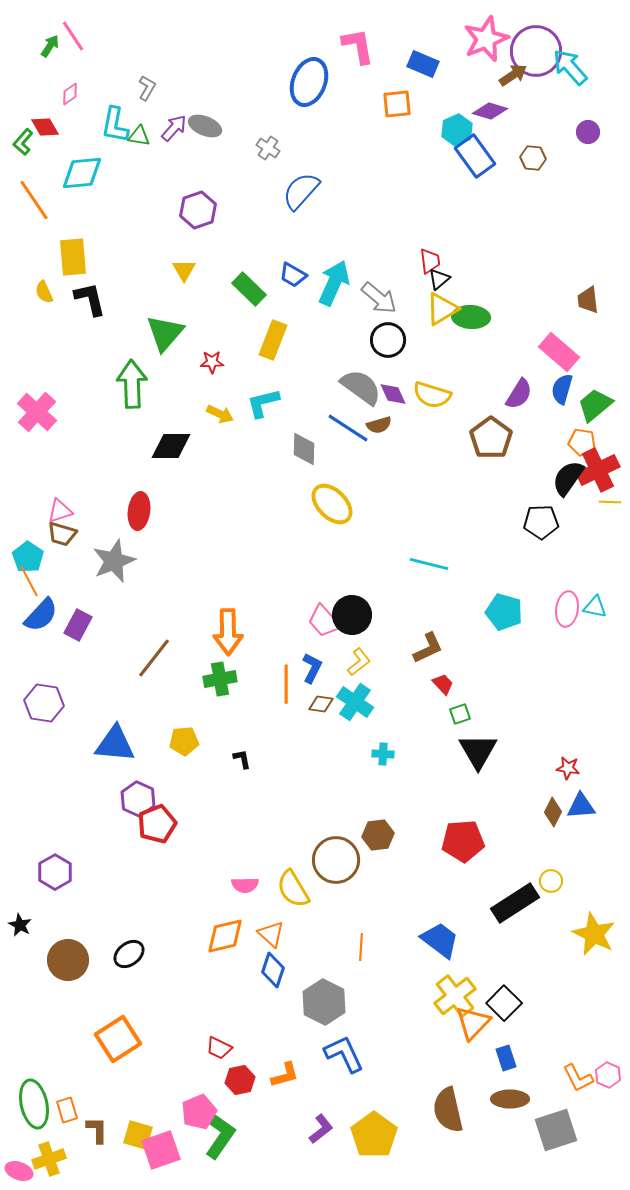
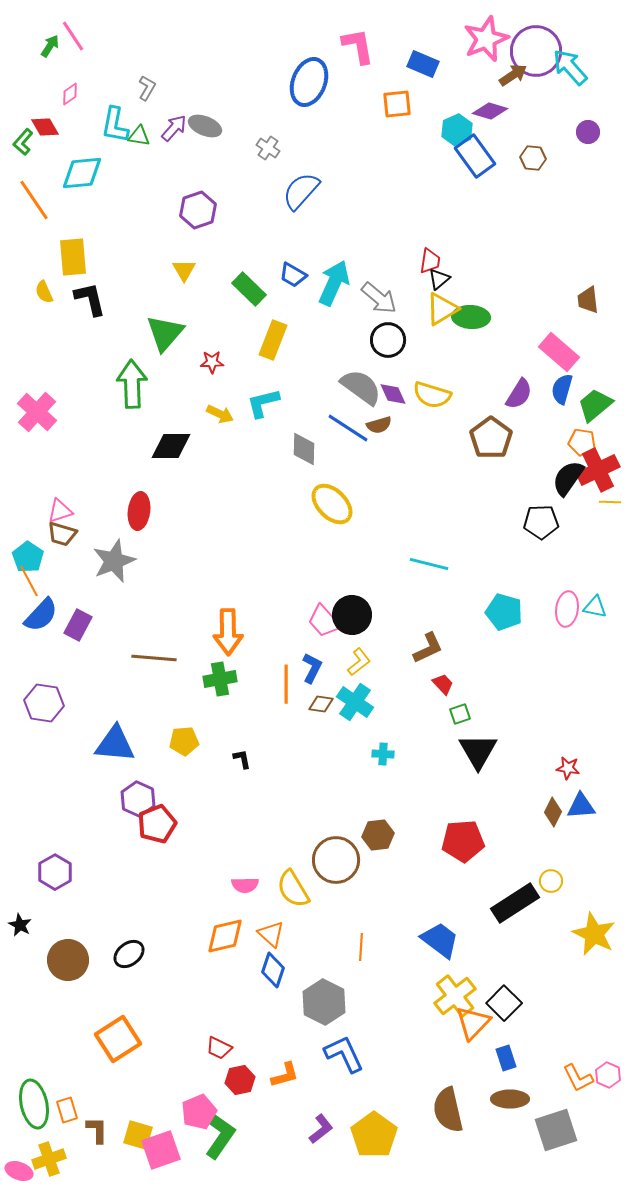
red trapezoid at (430, 261): rotated 16 degrees clockwise
brown line at (154, 658): rotated 57 degrees clockwise
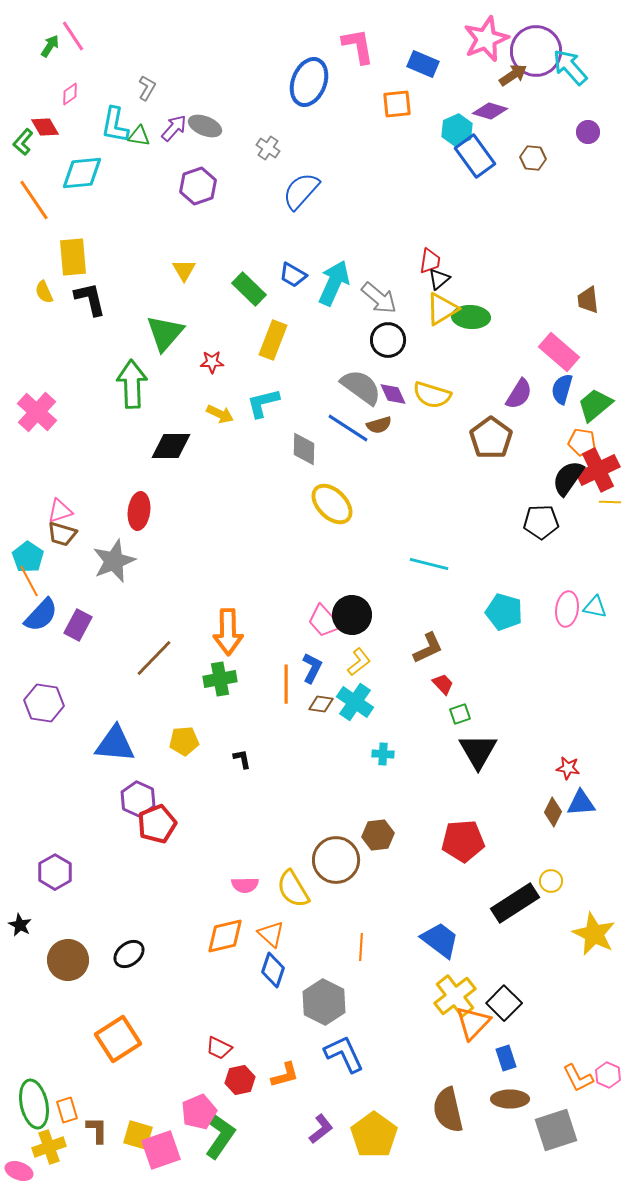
purple hexagon at (198, 210): moved 24 px up
brown line at (154, 658): rotated 51 degrees counterclockwise
blue triangle at (581, 806): moved 3 px up
yellow cross at (49, 1159): moved 12 px up
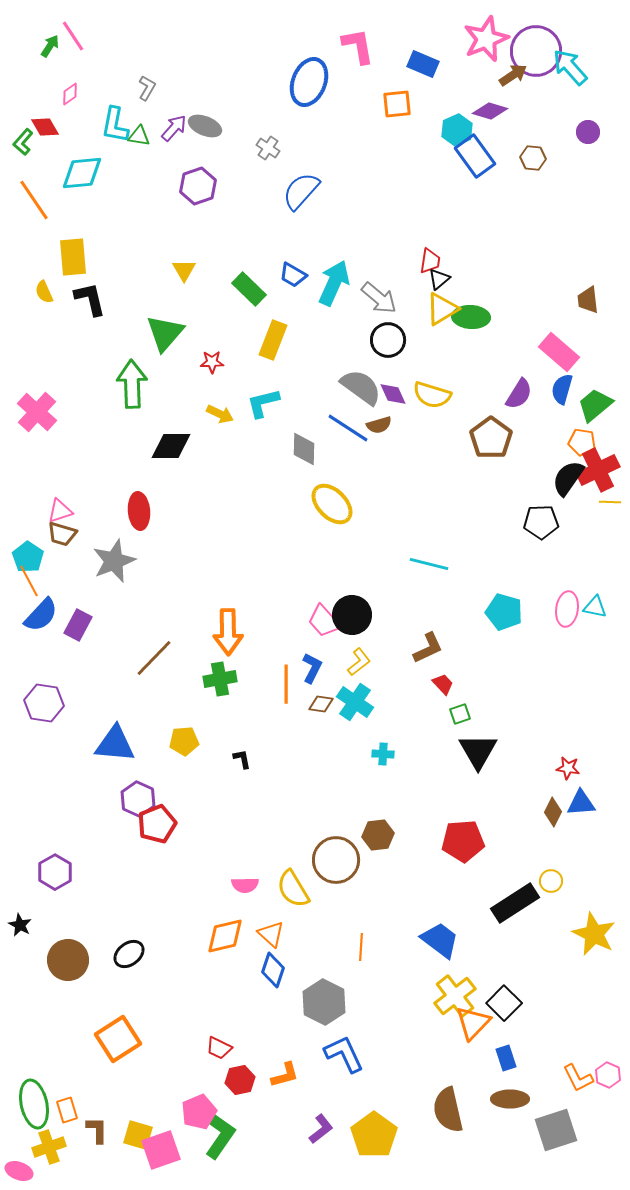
red ellipse at (139, 511): rotated 12 degrees counterclockwise
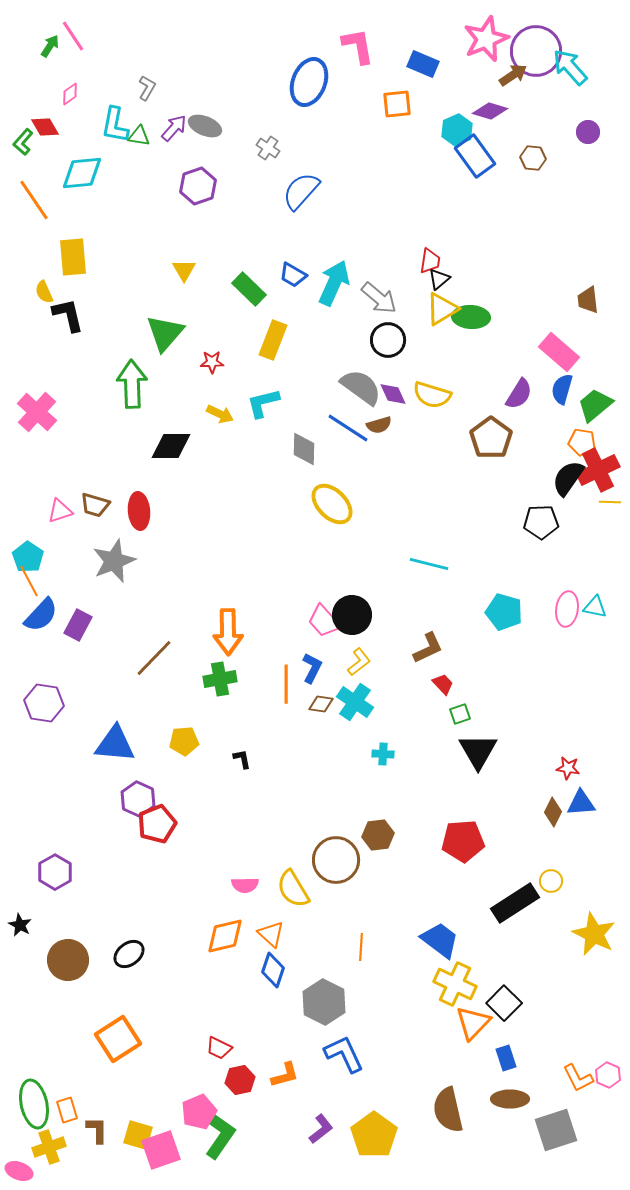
black L-shape at (90, 299): moved 22 px left, 16 px down
brown trapezoid at (62, 534): moved 33 px right, 29 px up
yellow cross at (455, 996): moved 12 px up; rotated 27 degrees counterclockwise
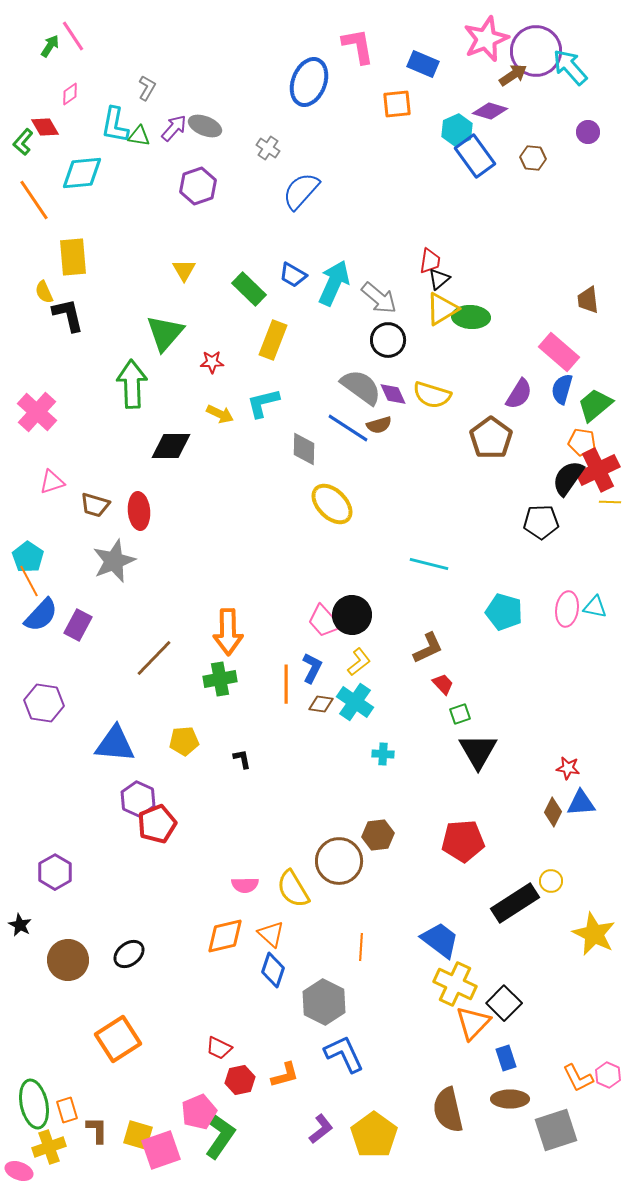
pink triangle at (60, 511): moved 8 px left, 29 px up
brown circle at (336, 860): moved 3 px right, 1 px down
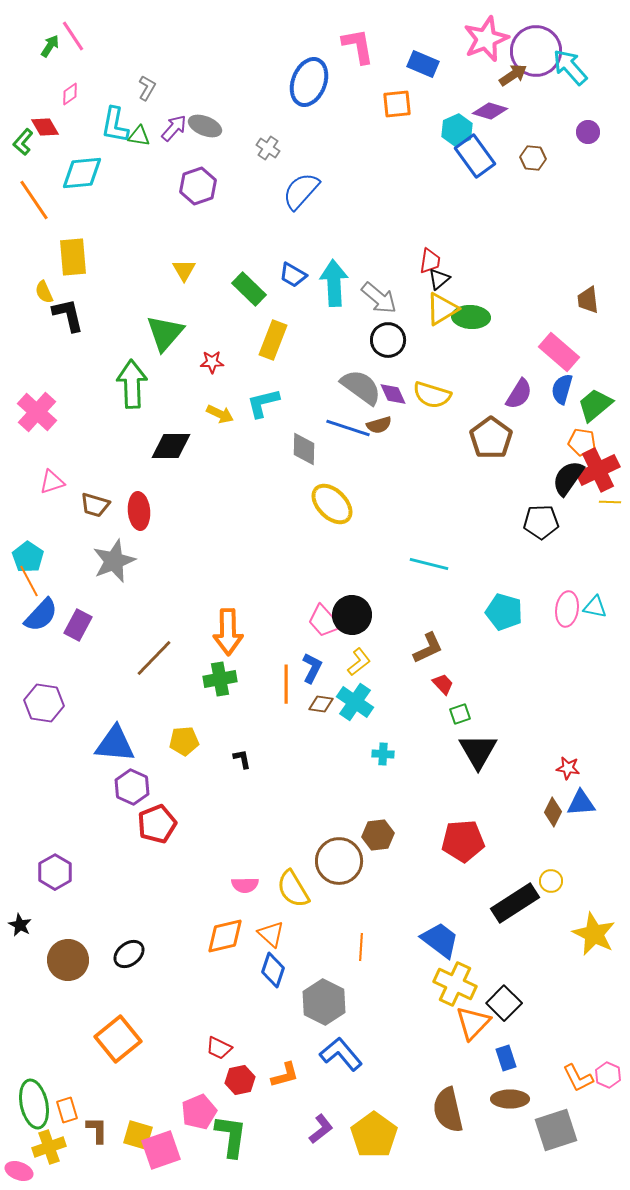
cyan arrow at (334, 283): rotated 27 degrees counterclockwise
blue line at (348, 428): rotated 15 degrees counterclockwise
purple hexagon at (138, 799): moved 6 px left, 12 px up
orange square at (118, 1039): rotated 6 degrees counterclockwise
blue L-shape at (344, 1054): moved 3 px left; rotated 15 degrees counterclockwise
green L-shape at (220, 1136): moved 11 px right; rotated 27 degrees counterclockwise
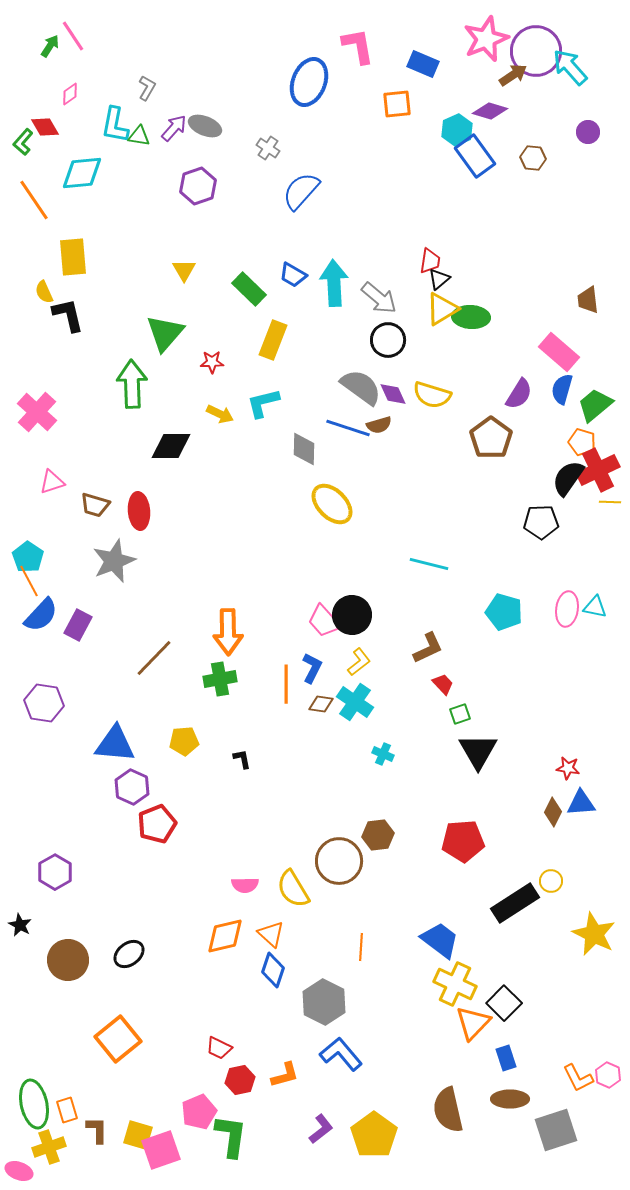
orange pentagon at (582, 442): rotated 8 degrees clockwise
cyan cross at (383, 754): rotated 20 degrees clockwise
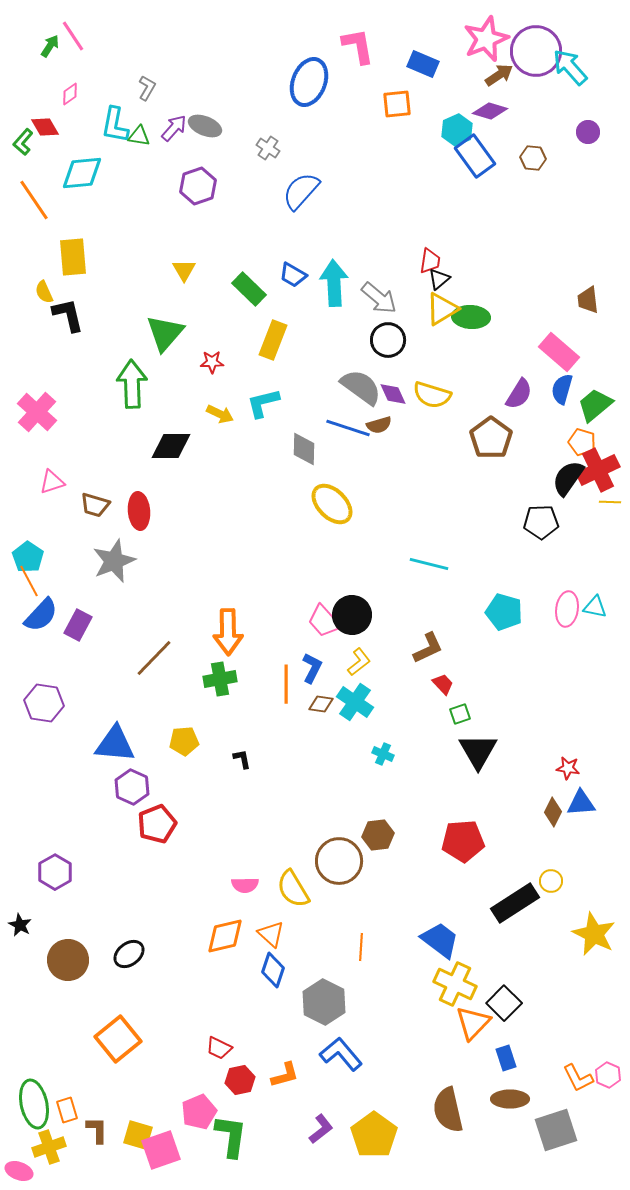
brown arrow at (513, 75): moved 14 px left
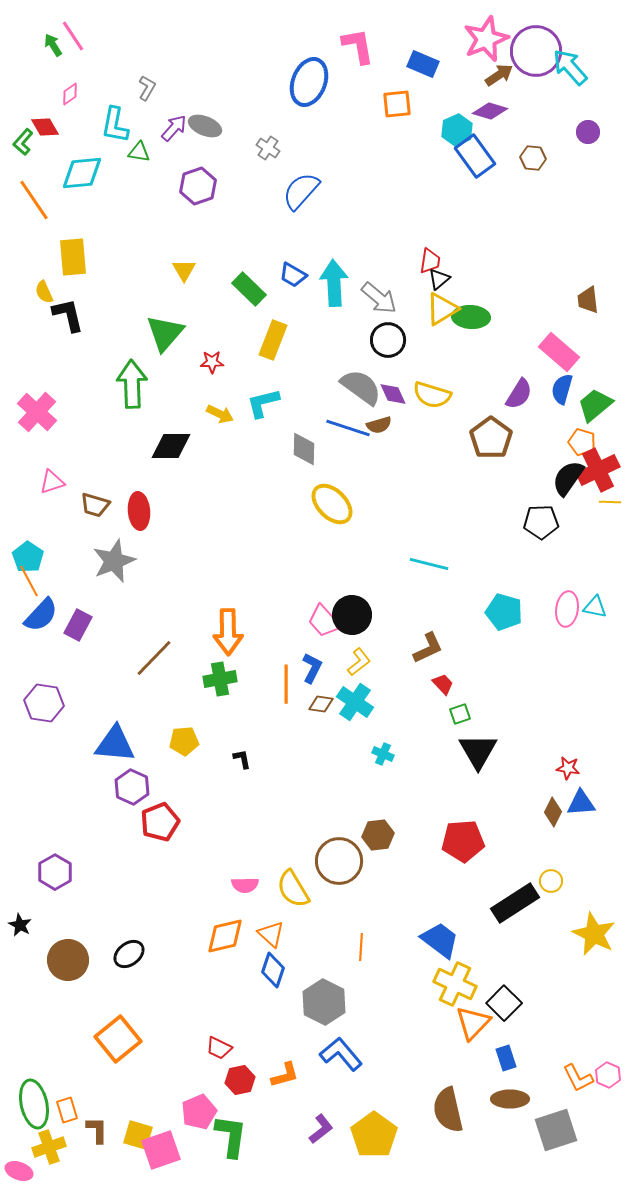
green arrow at (50, 46): moved 3 px right, 1 px up; rotated 65 degrees counterclockwise
green triangle at (139, 136): moved 16 px down
red pentagon at (157, 824): moved 3 px right, 2 px up
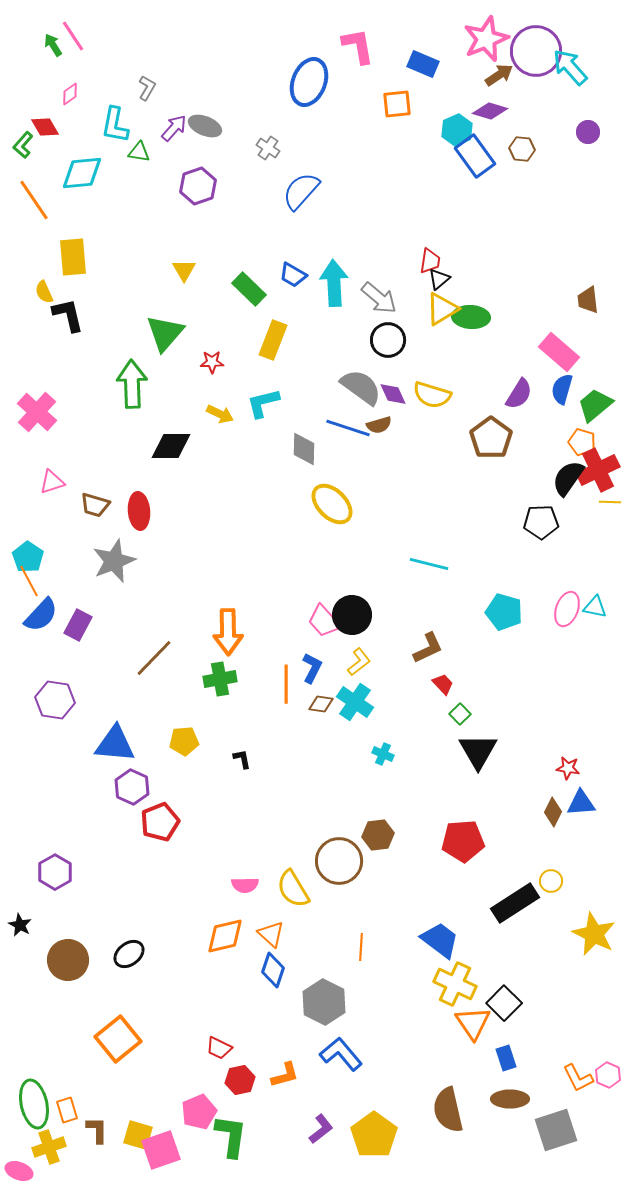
green L-shape at (23, 142): moved 3 px down
brown hexagon at (533, 158): moved 11 px left, 9 px up
pink ellipse at (567, 609): rotated 12 degrees clockwise
purple hexagon at (44, 703): moved 11 px right, 3 px up
green square at (460, 714): rotated 25 degrees counterclockwise
orange triangle at (473, 1023): rotated 18 degrees counterclockwise
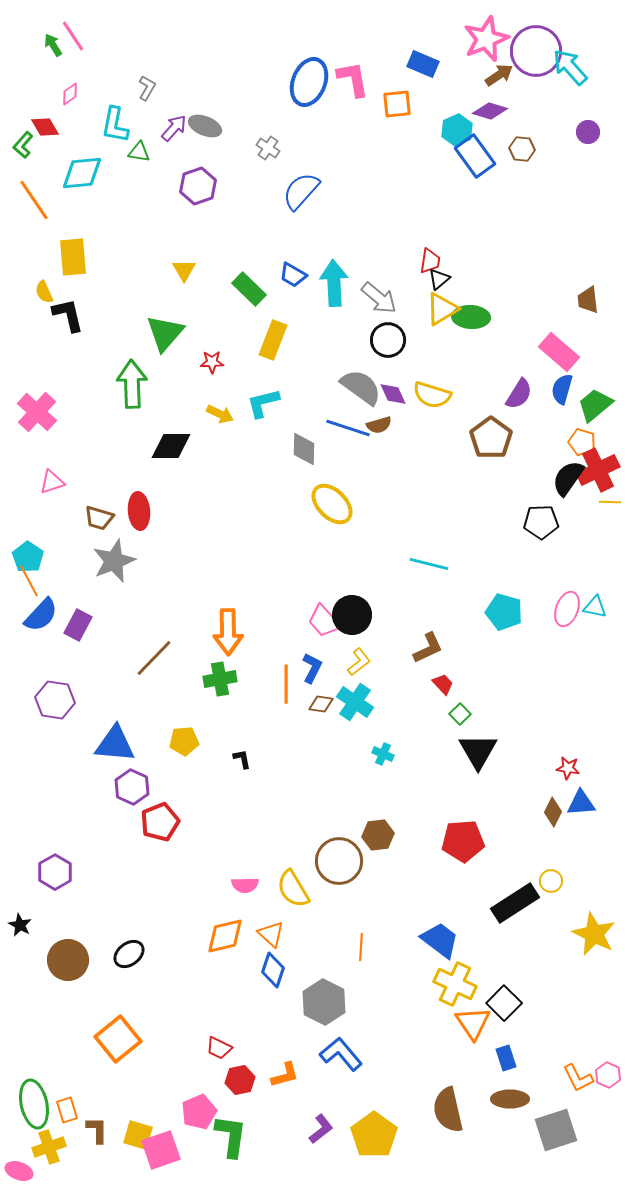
pink L-shape at (358, 46): moved 5 px left, 33 px down
brown trapezoid at (95, 505): moved 4 px right, 13 px down
